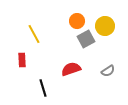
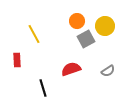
red rectangle: moved 5 px left
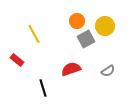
red rectangle: rotated 48 degrees counterclockwise
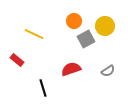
orange circle: moved 3 px left
yellow line: rotated 36 degrees counterclockwise
